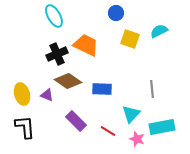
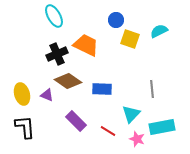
blue circle: moved 7 px down
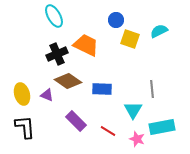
cyan triangle: moved 2 px right, 4 px up; rotated 12 degrees counterclockwise
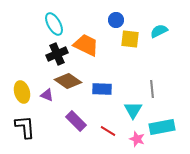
cyan ellipse: moved 8 px down
yellow square: rotated 12 degrees counterclockwise
yellow ellipse: moved 2 px up
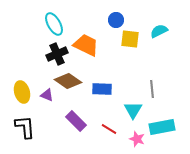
red line: moved 1 px right, 2 px up
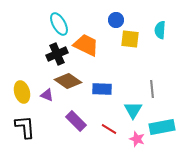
cyan ellipse: moved 5 px right
cyan semicircle: moved 1 px right, 1 px up; rotated 60 degrees counterclockwise
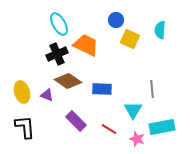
yellow square: rotated 18 degrees clockwise
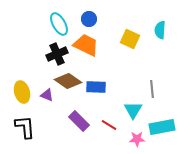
blue circle: moved 27 px left, 1 px up
blue rectangle: moved 6 px left, 2 px up
purple rectangle: moved 3 px right
red line: moved 4 px up
pink star: rotated 21 degrees counterclockwise
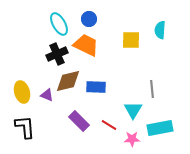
yellow square: moved 1 px right, 1 px down; rotated 24 degrees counterclockwise
brown diamond: rotated 48 degrees counterclockwise
cyan rectangle: moved 2 px left, 1 px down
pink star: moved 5 px left
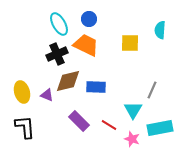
yellow square: moved 1 px left, 3 px down
gray line: moved 1 px down; rotated 30 degrees clockwise
pink star: rotated 21 degrees clockwise
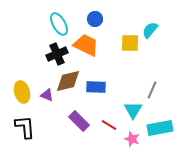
blue circle: moved 6 px right
cyan semicircle: moved 10 px left; rotated 36 degrees clockwise
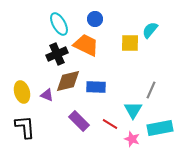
gray line: moved 1 px left
red line: moved 1 px right, 1 px up
